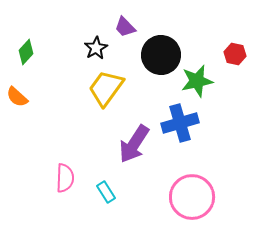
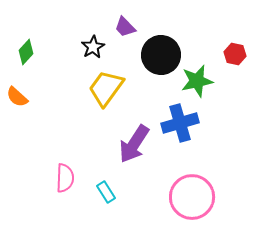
black star: moved 3 px left, 1 px up
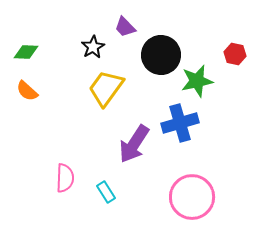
green diamond: rotated 50 degrees clockwise
orange semicircle: moved 10 px right, 6 px up
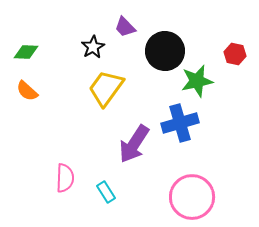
black circle: moved 4 px right, 4 px up
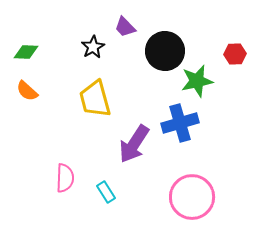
red hexagon: rotated 15 degrees counterclockwise
yellow trapezoid: moved 11 px left, 11 px down; rotated 51 degrees counterclockwise
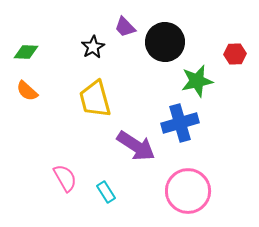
black circle: moved 9 px up
purple arrow: moved 2 px right, 2 px down; rotated 90 degrees counterclockwise
pink semicircle: rotated 32 degrees counterclockwise
pink circle: moved 4 px left, 6 px up
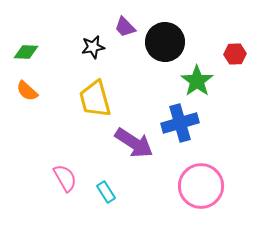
black star: rotated 20 degrees clockwise
green star: rotated 24 degrees counterclockwise
purple arrow: moved 2 px left, 3 px up
pink circle: moved 13 px right, 5 px up
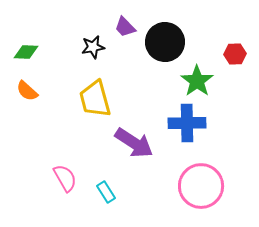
blue cross: moved 7 px right; rotated 15 degrees clockwise
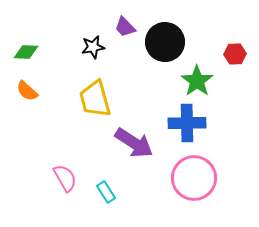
pink circle: moved 7 px left, 8 px up
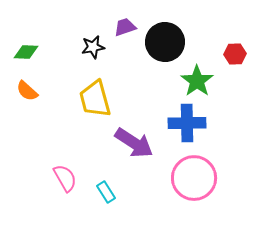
purple trapezoid: rotated 115 degrees clockwise
